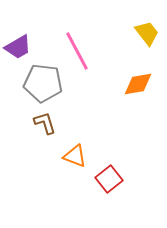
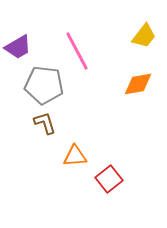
yellow trapezoid: moved 3 px left, 3 px down; rotated 76 degrees clockwise
gray pentagon: moved 1 px right, 2 px down
orange triangle: rotated 25 degrees counterclockwise
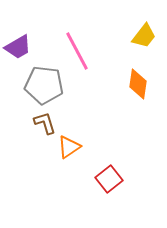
orange diamond: rotated 72 degrees counterclockwise
orange triangle: moved 6 px left, 9 px up; rotated 30 degrees counterclockwise
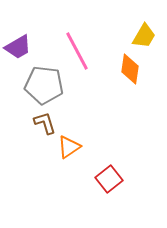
yellow trapezoid: rotated 8 degrees counterclockwise
orange diamond: moved 8 px left, 15 px up
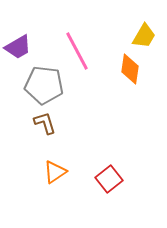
orange triangle: moved 14 px left, 25 px down
